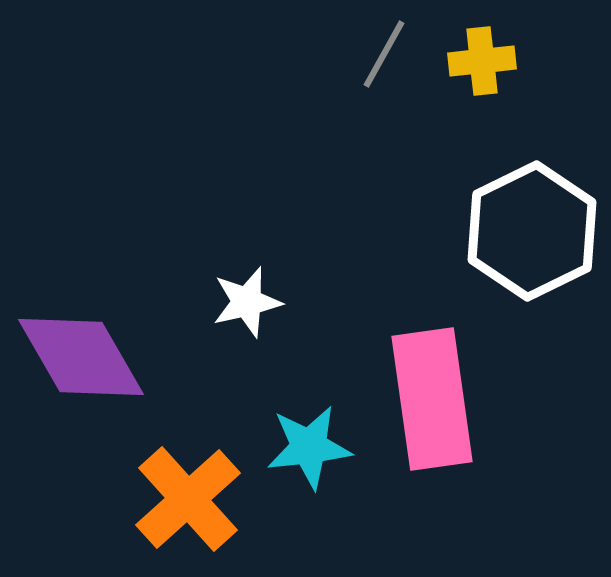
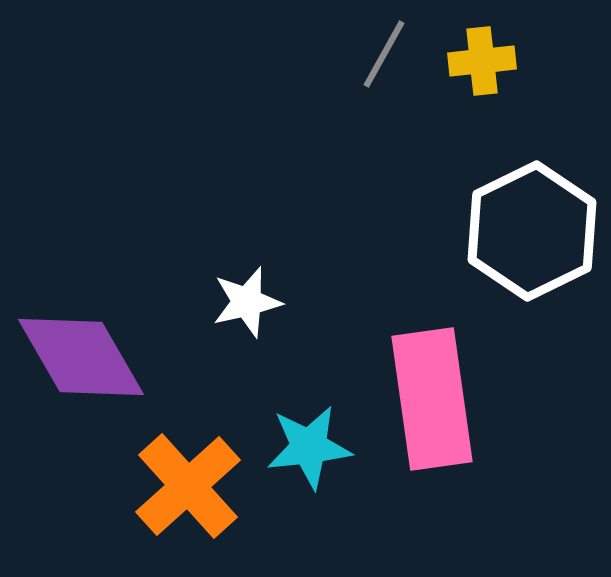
orange cross: moved 13 px up
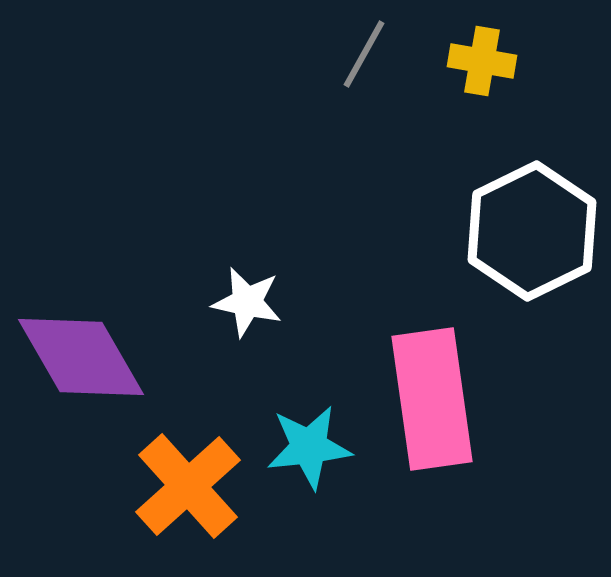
gray line: moved 20 px left
yellow cross: rotated 16 degrees clockwise
white star: rotated 26 degrees clockwise
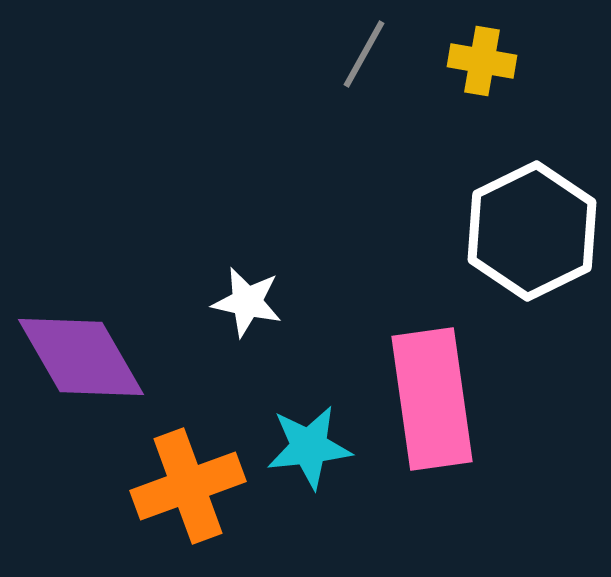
orange cross: rotated 22 degrees clockwise
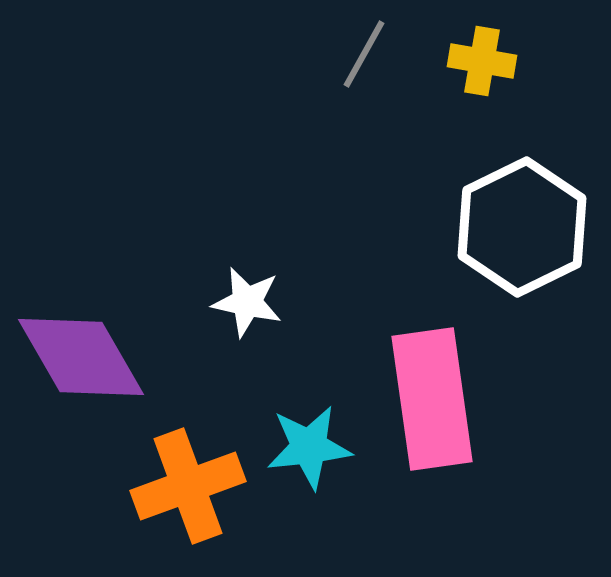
white hexagon: moved 10 px left, 4 px up
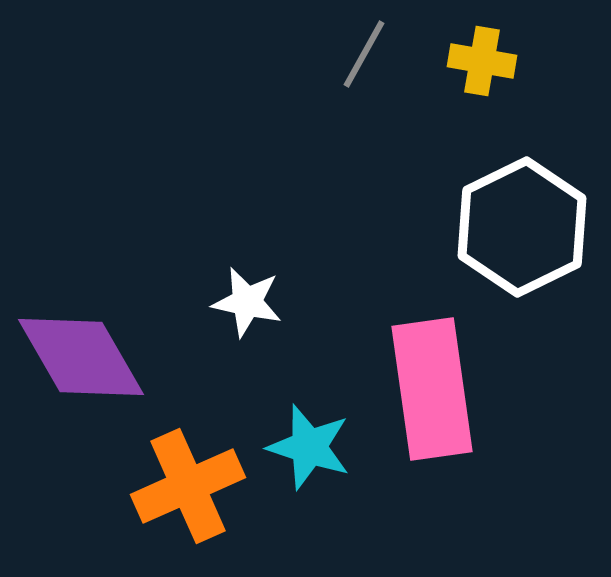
pink rectangle: moved 10 px up
cyan star: rotated 24 degrees clockwise
orange cross: rotated 4 degrees counterclockwise
